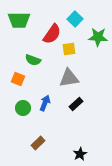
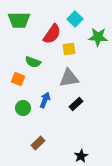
green semicircle: moved 2 px down
blue arrow: moved 3 px up
black star: moved 1 px right, 2 px down
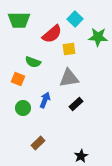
red semicircle: rotated 15 degrees clockwise
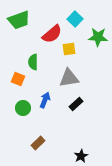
green trapezoid: rotated 20 degrees counterclockwise
green semicircle: rotated 70 degrees clockwise
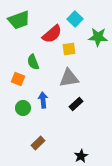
green semicircle: rotated 21 degrees counterclockwise
blue arrow: moved 2 px left; rotated 28 degrees counterclockwise
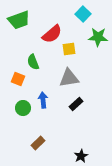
cyan square: moved 8 px right, 5 px up
